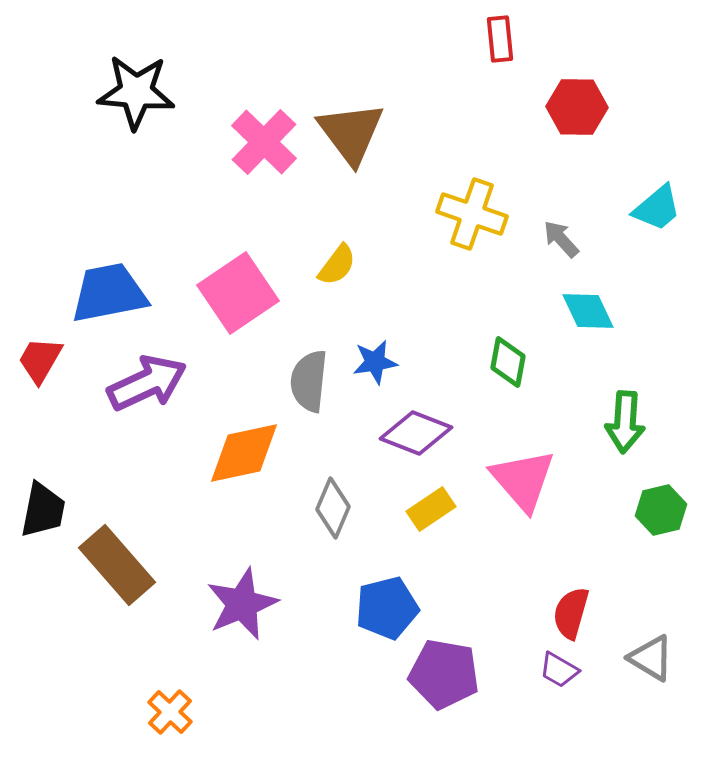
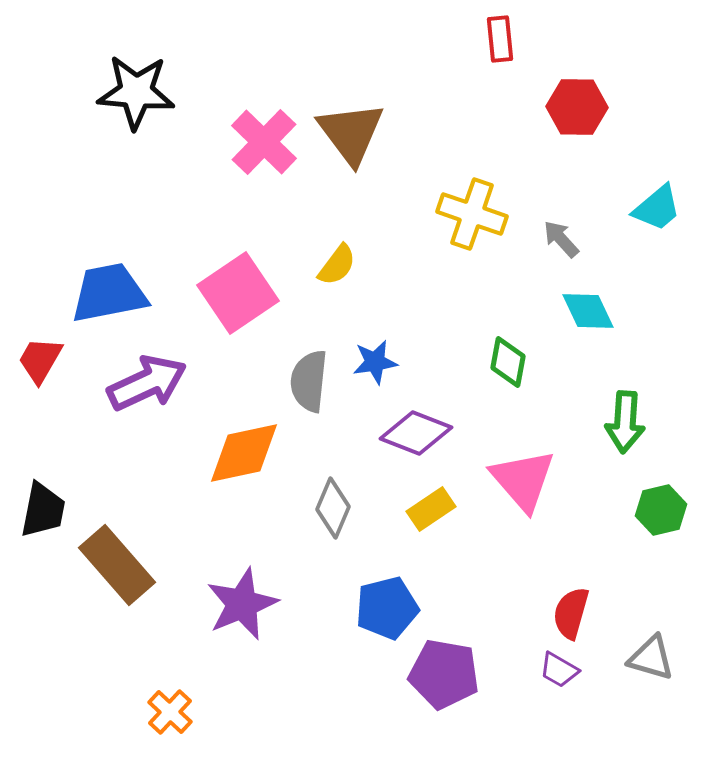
gray triangle: rotated 15 degrees counterclockwise
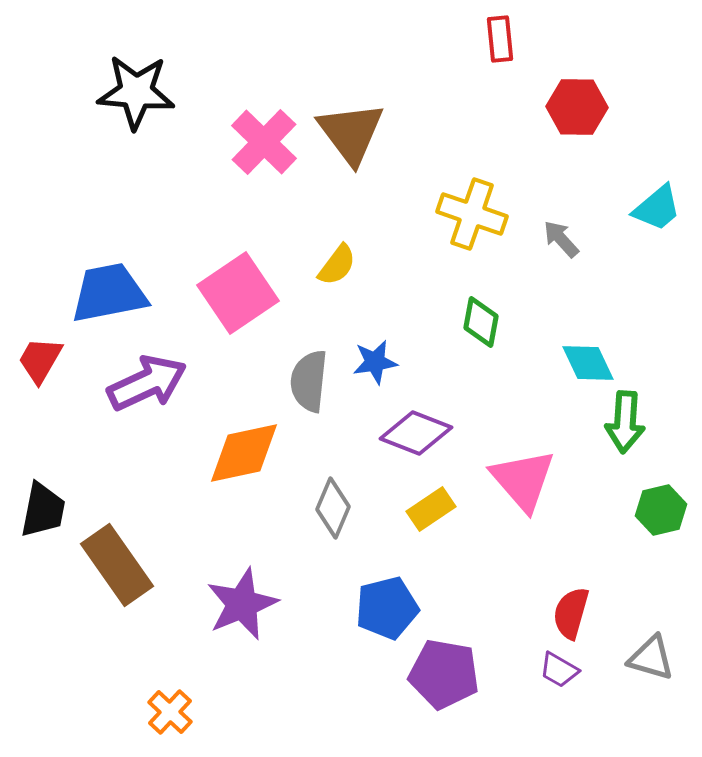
cyan diamond: moved 52 px down
green diamond: moved 27 px left, 40 px up
brown rectangle: rotated 6 degrees clockwise
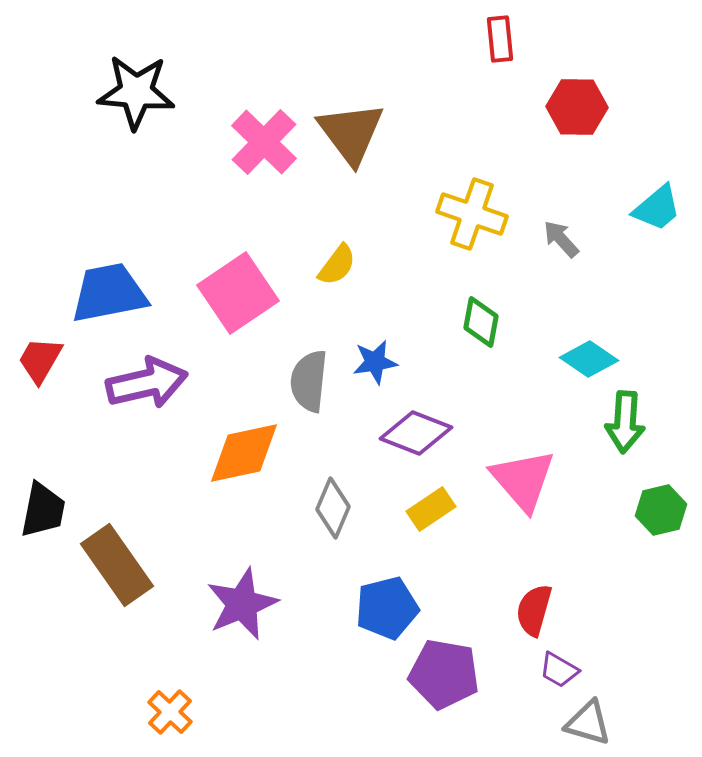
cyan diamond: moved 1 px right, 4 px up; rotated 30 degrees counterclockwise
purple arrow: rotated 12 degrees clockwise
red semicircle: moved 37 px left, 3 px up
gray triangle: moved 63 px left, 65 px down
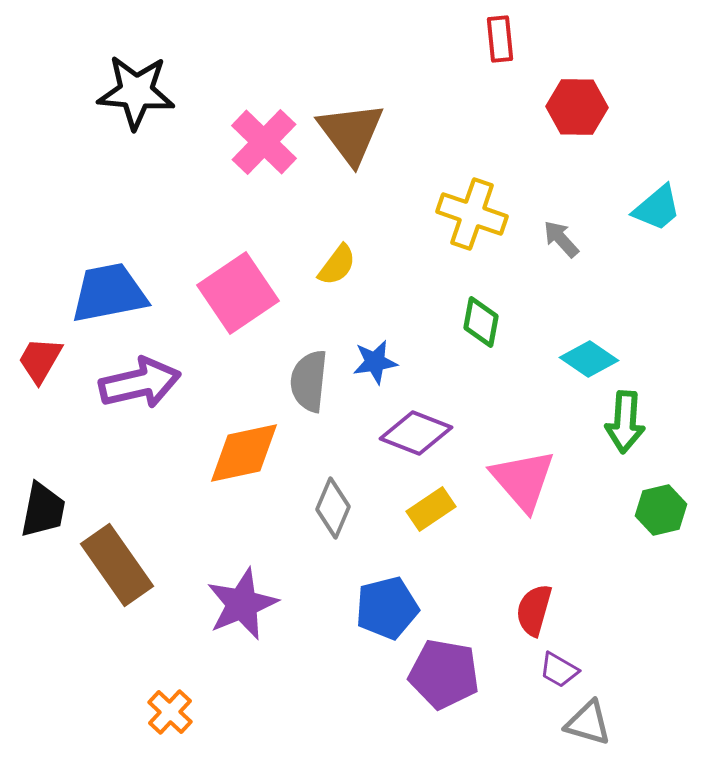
purple arrow: moved 7 px left
